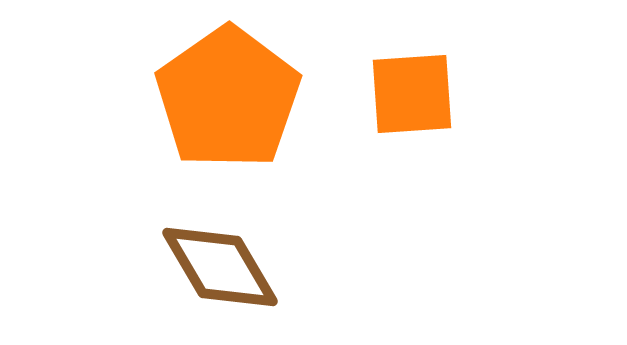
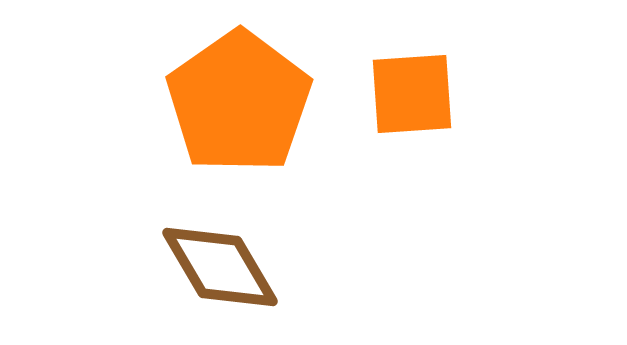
orange pentagon: moved 11 px right, 4 px down
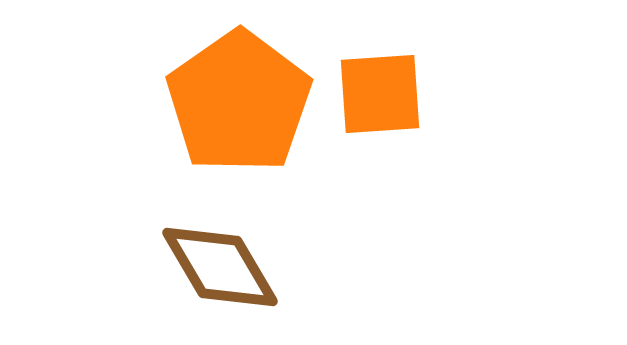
orange square: moved 32 px left
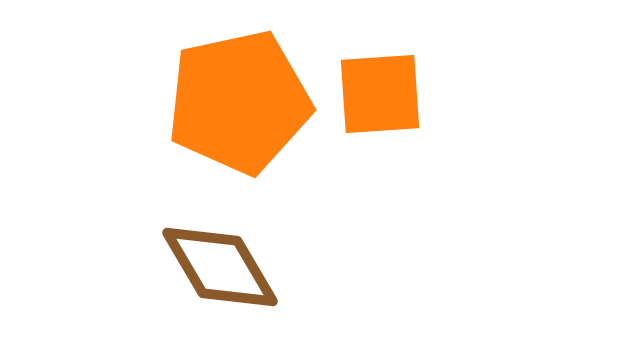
orange pentagon: rotated 23 degrees clockwise
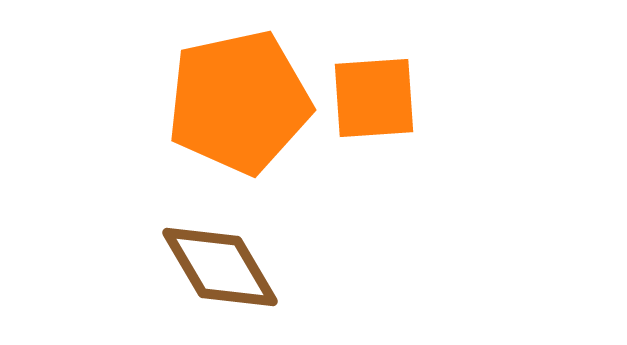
orange square: moved 6 px left, 4 px down
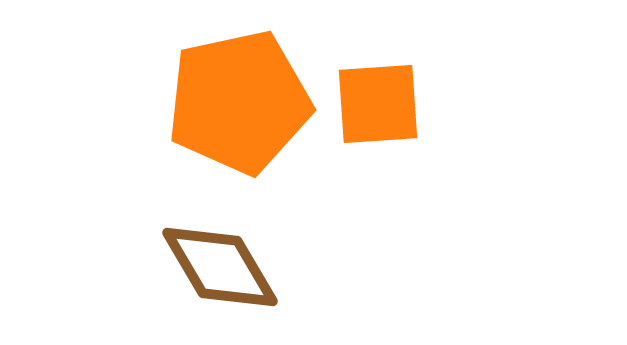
orange square: moved 4 px right, 6 px down
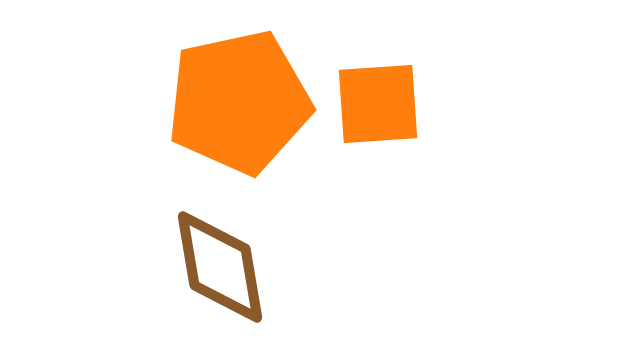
brown diamond: rotated 21 degrees clockwise
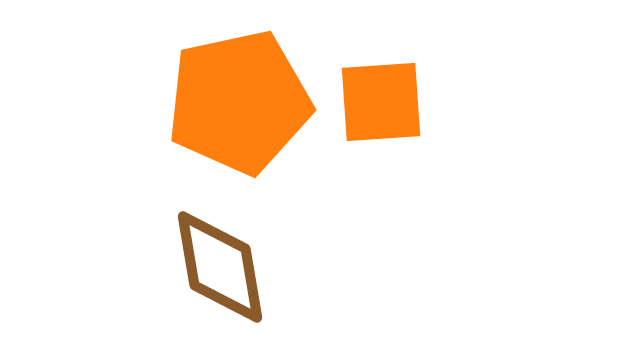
orange square: moved 3 px right, 2 px up
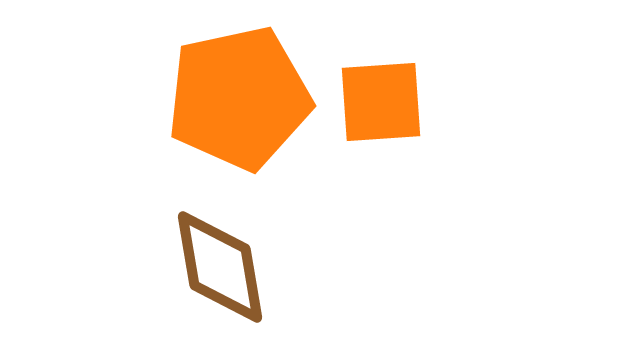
orange pentagon: moved 4 px up
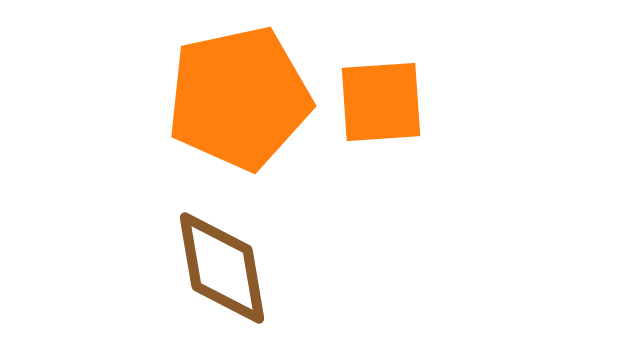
brown diamond: moved 2 px right, 1 px down
